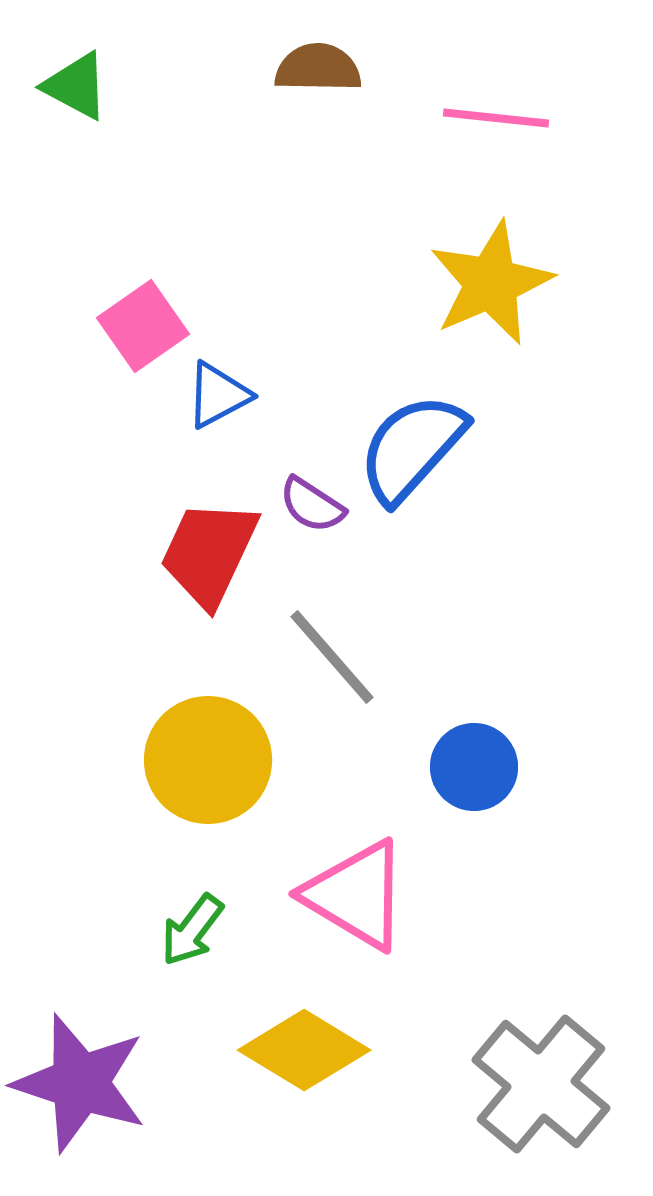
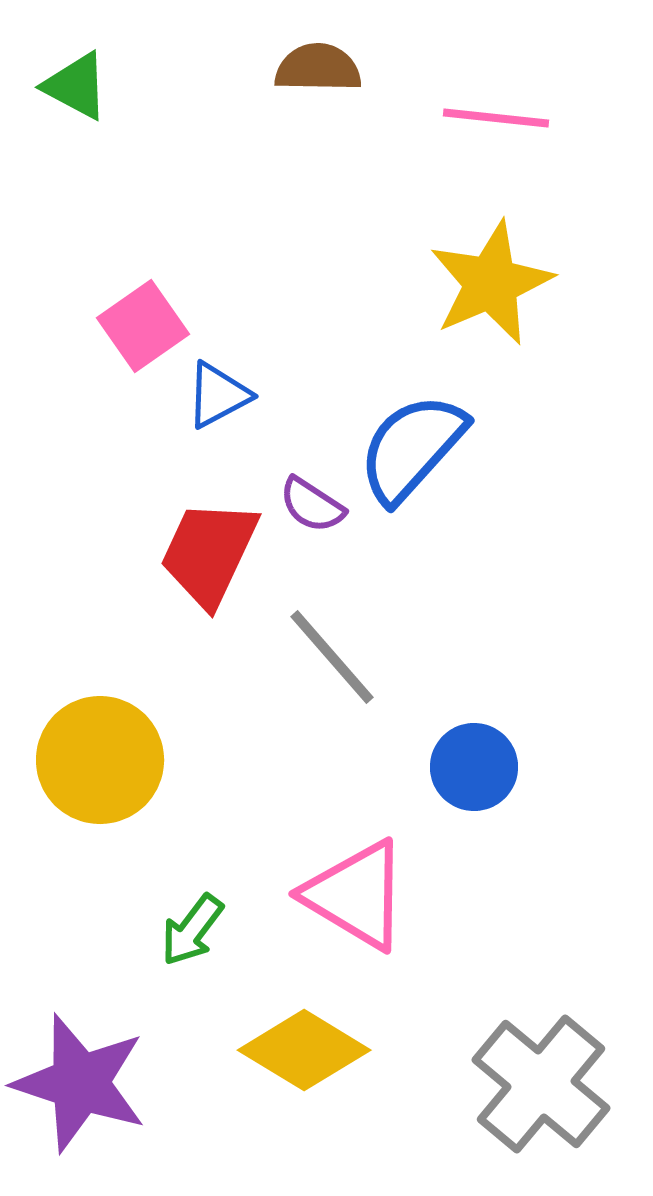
yellow circle: moved 108 px left
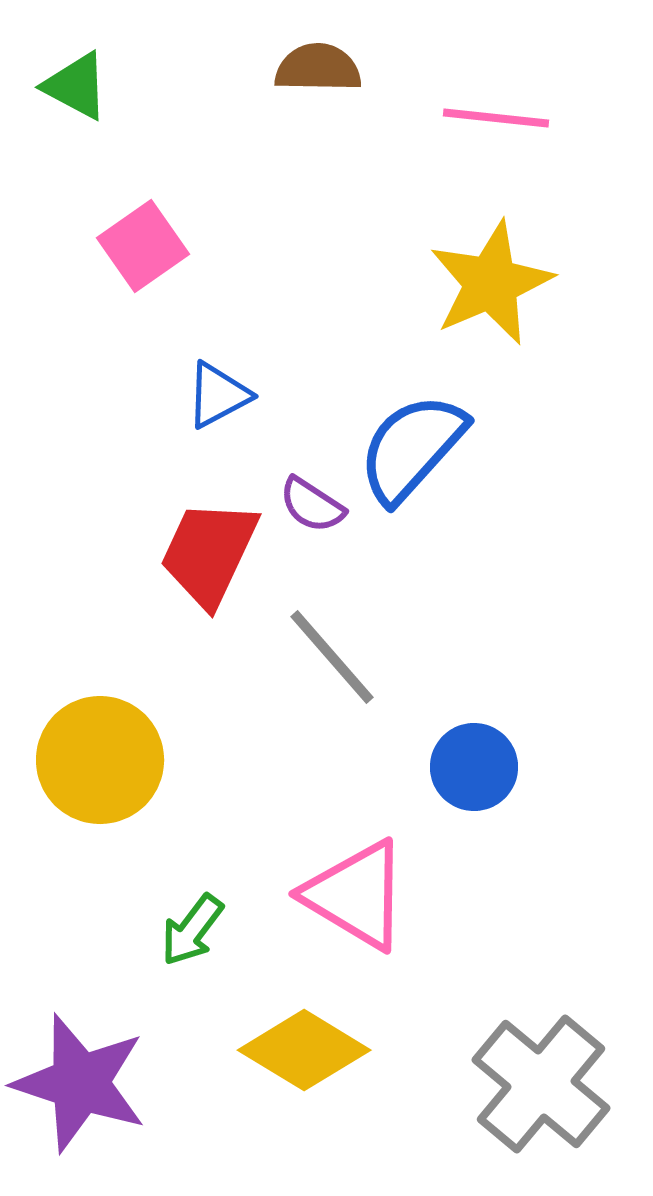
pink square: moved 80 px up
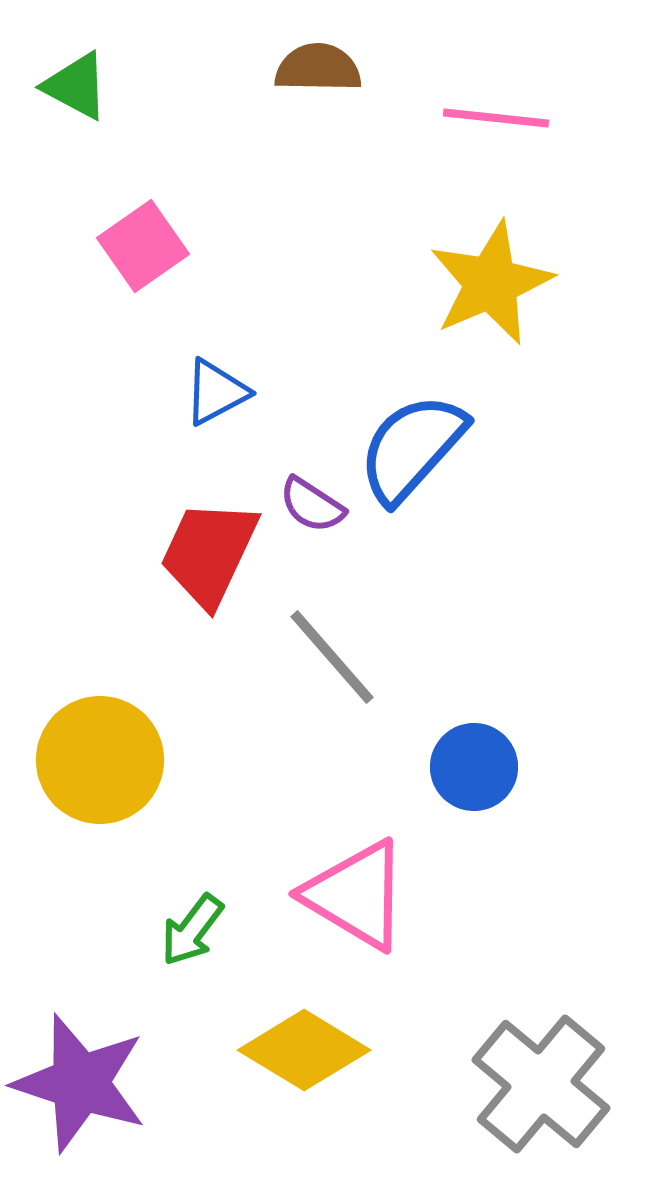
blue triangle: moved 2 px left, 3 px up
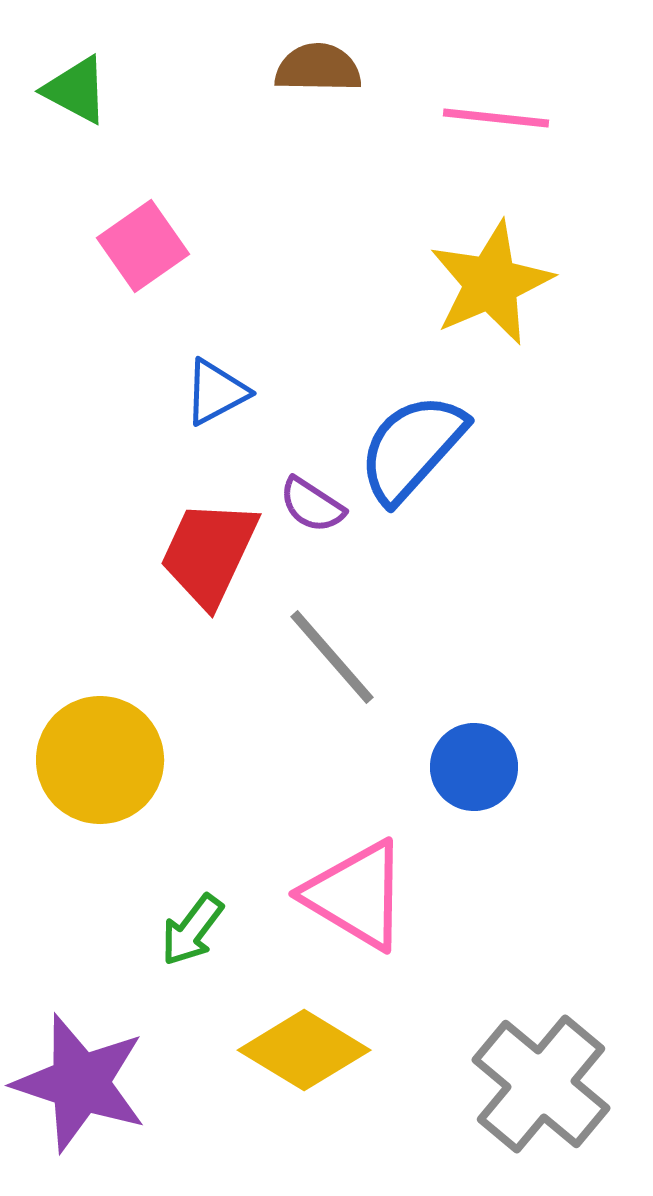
green triangle: moved 4 px down
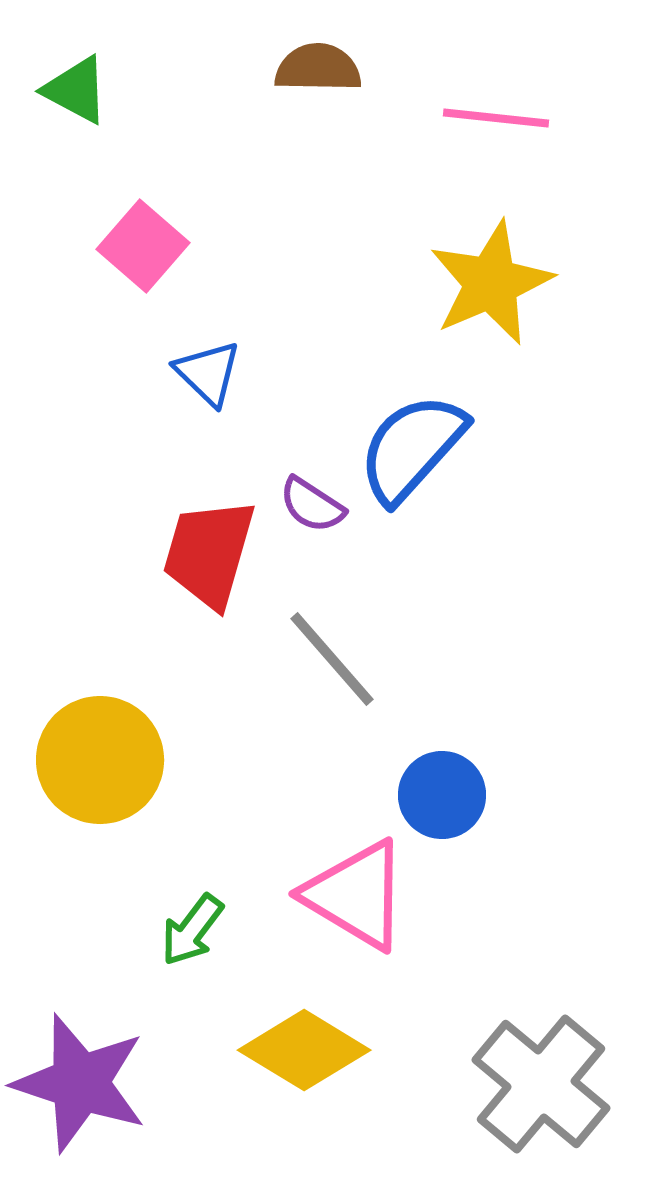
pink square: rotated 14 degrees counterclockwise
blue triangle: moved 8 px left, 19 px up; rotated 48 degrees counterclockwise
red trapezoid: rotated 9 degrees counterclockwise
gray line: moved 2 px down
blue circle: moved 32 px left, 28 px down
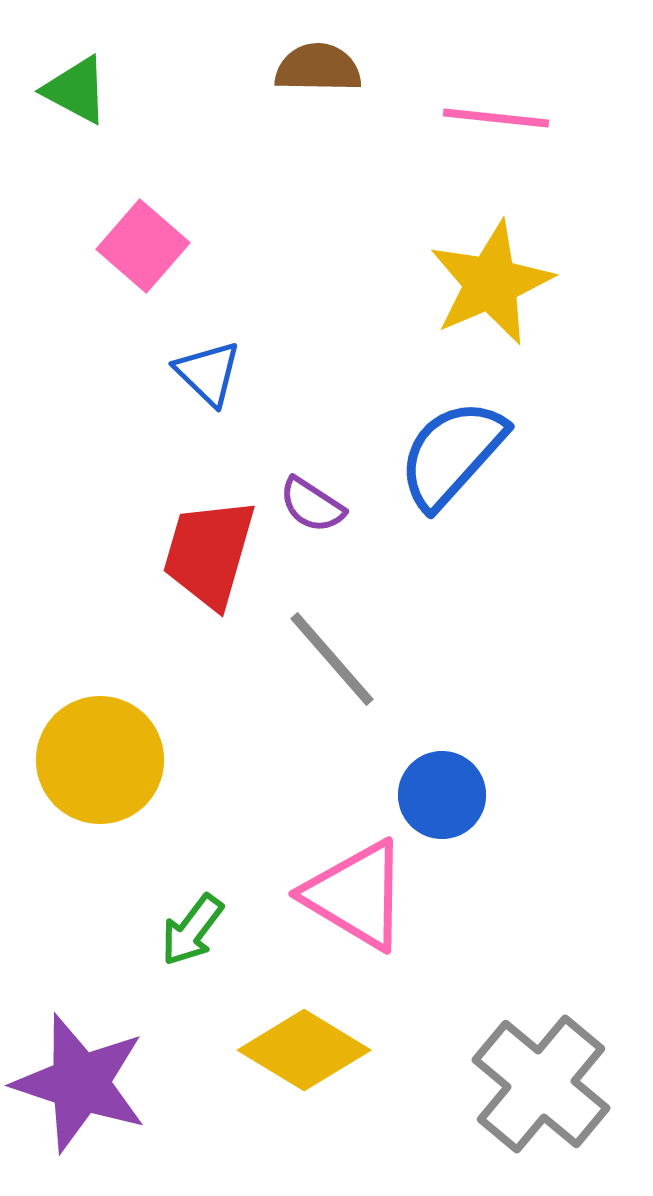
blue semicircle: moved 40 px right, 6 px down
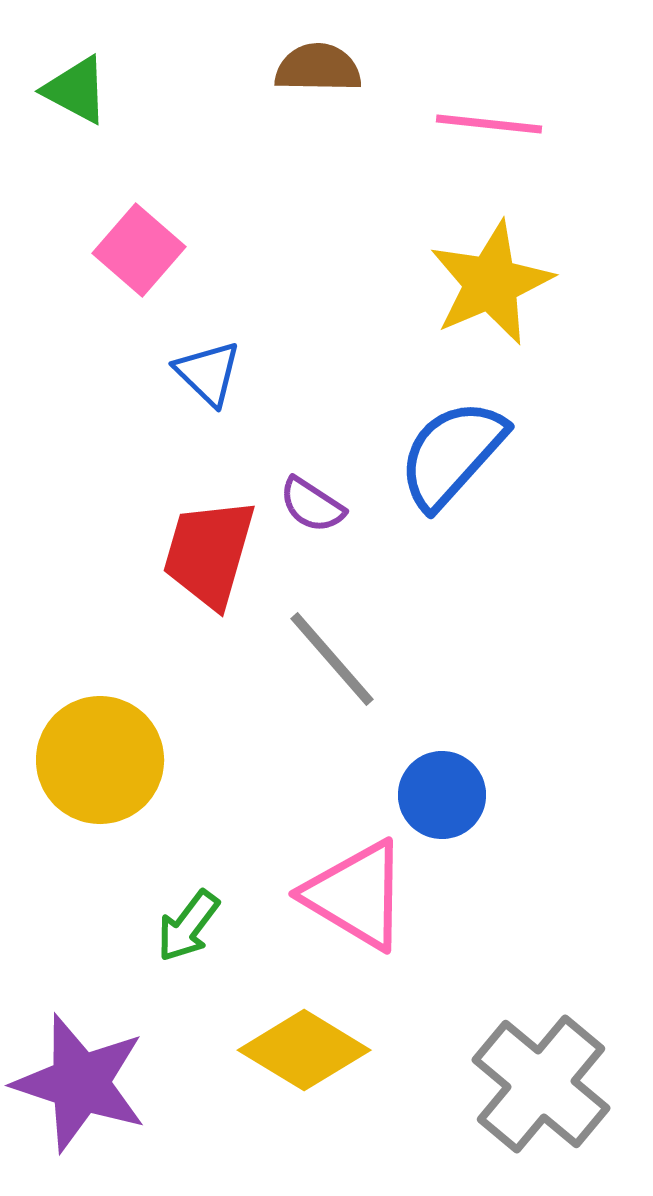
pink line: moved 7 px left, 6 px down
pink square: moved 4 px left, 4 px down
green arrow: moved 4 px left, 4 px up
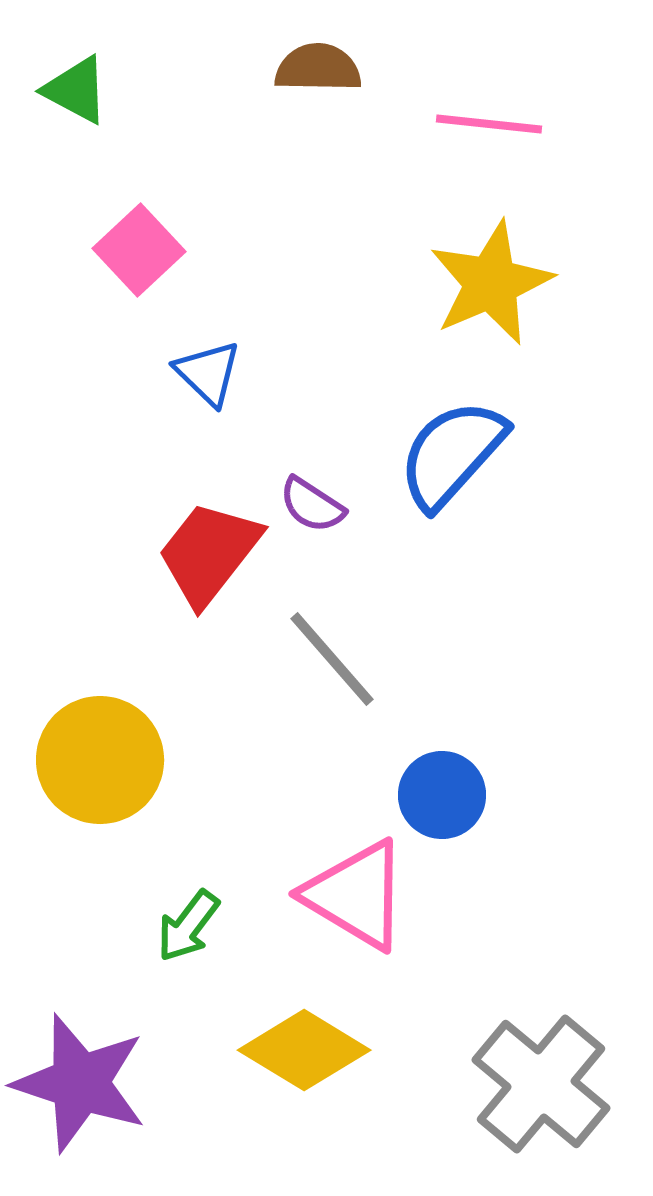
pink square: rotated 6 degrees clockwise
red trapezoid: rotated 22 degrees clockwise
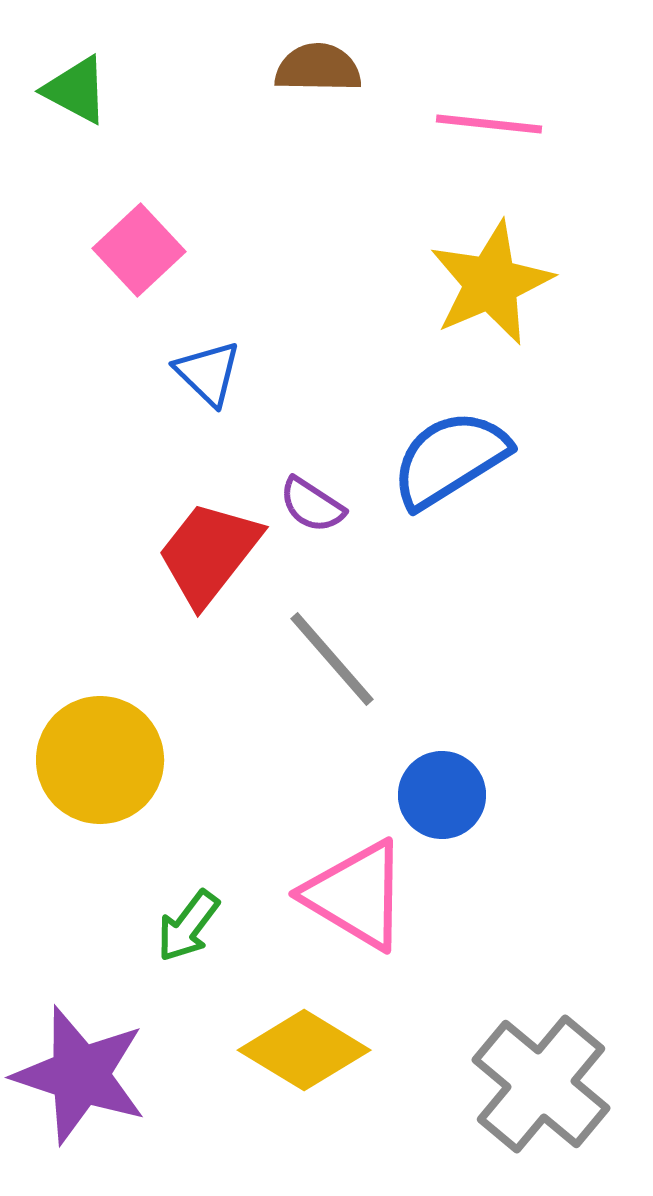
blue semicircle: moved 2 px left, 5 px down; rotated 16 degrees clockwise
purple star: moved 8 px up
